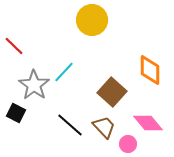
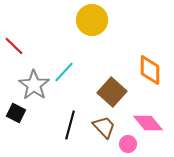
black line: rotated 64 degrees clockwise
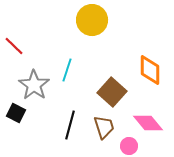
cyan line: moved 3 px right, 2 px up; rotated 25 degrees counterclockwise
brown trapezoid: rotated 25 degrees clockwise
pink circle: moved 1 px right, 2 px down
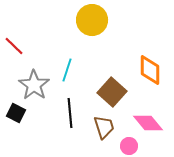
black line: moved 12 px up; rotated 20 degrees counterclockwise
